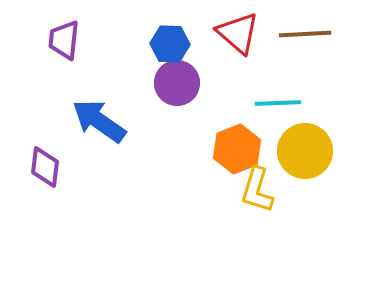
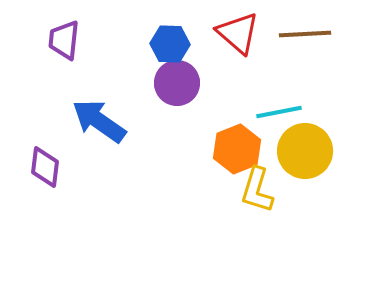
cyan line: moved 1 px right, 9 px down; rotated 9 degrees counterclockwise
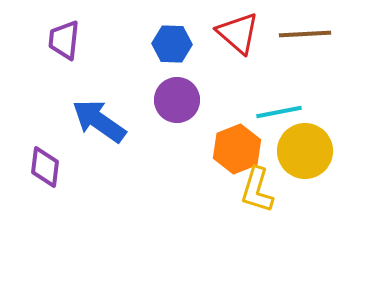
blue hexagon: moved 2 px right
purple circle: moved 17 px down
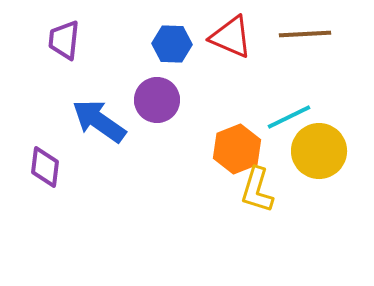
red triangle: moved 7 px left, 4 px down; rotated 18 degrees counterclockwise
purple circle: moved 20 px left
cyan line: moved 10 px right, 5 px down; rotated 15 degrees counterclockwise
yellow circle: moved 14 px right
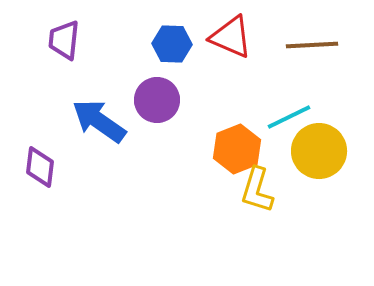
brown line: moved 7 px right, 11 px down
purple diamond: moved 5 px left
